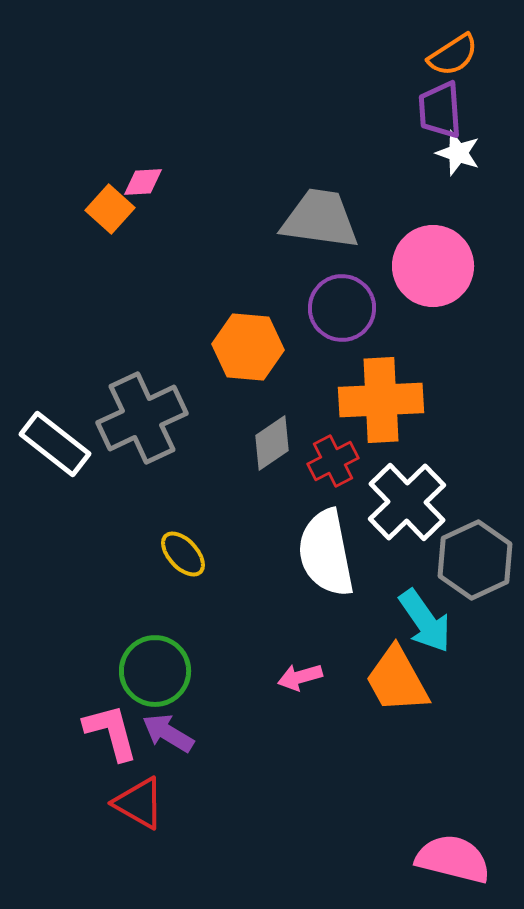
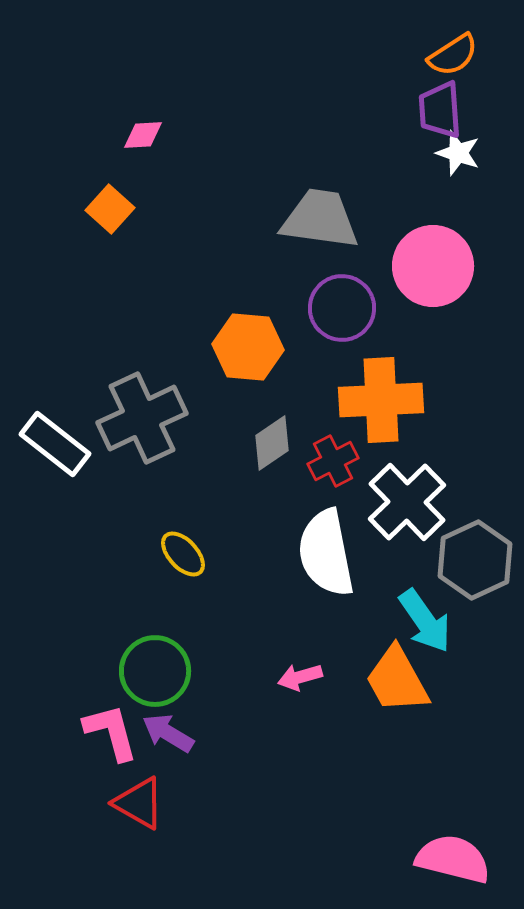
pink diamond: moved 47 px up
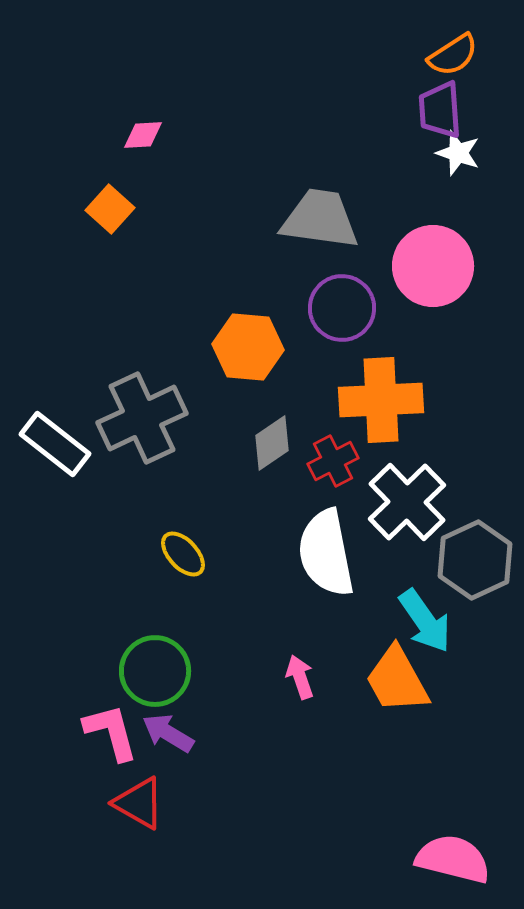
pink arrow: rotated 87 degrees clockwise
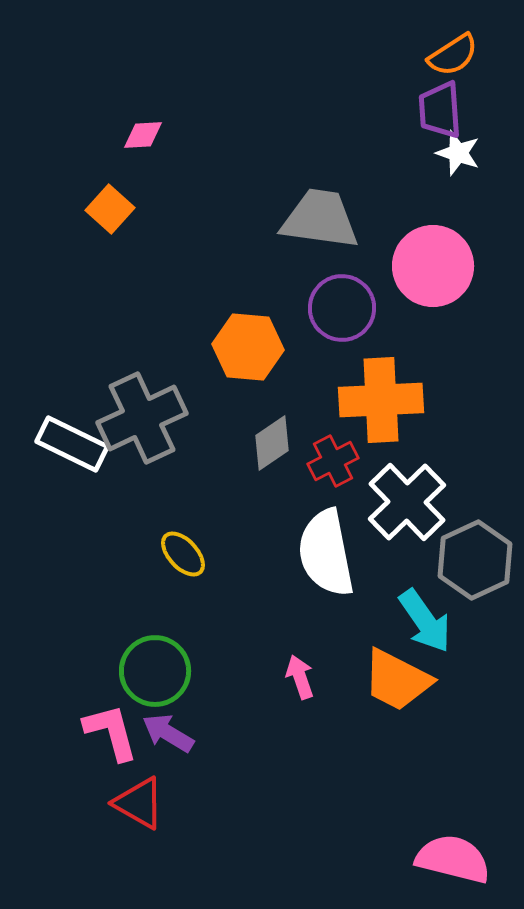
white rectangle: moved 17 px right; rotated 12 degrees counterclockwise
orange trapezoid: rotated 34 degrees counterclockwise
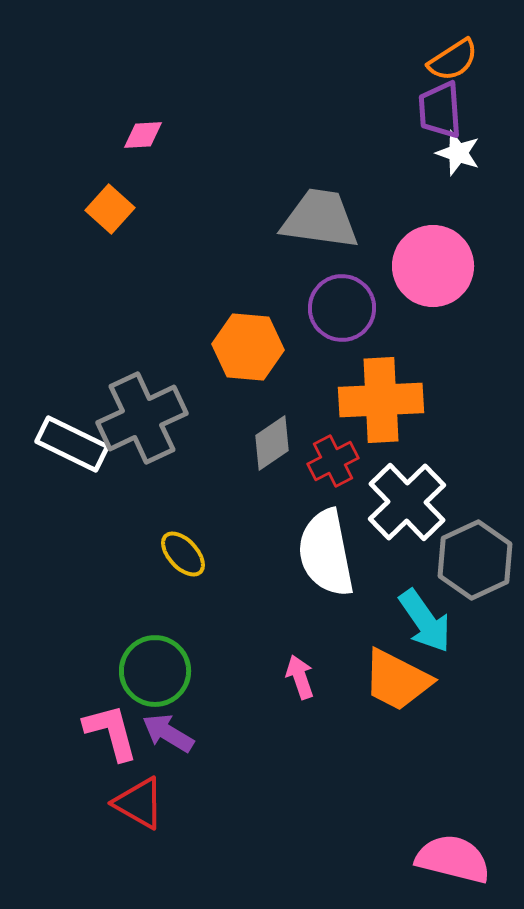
orange semicircle: moved 5 px down
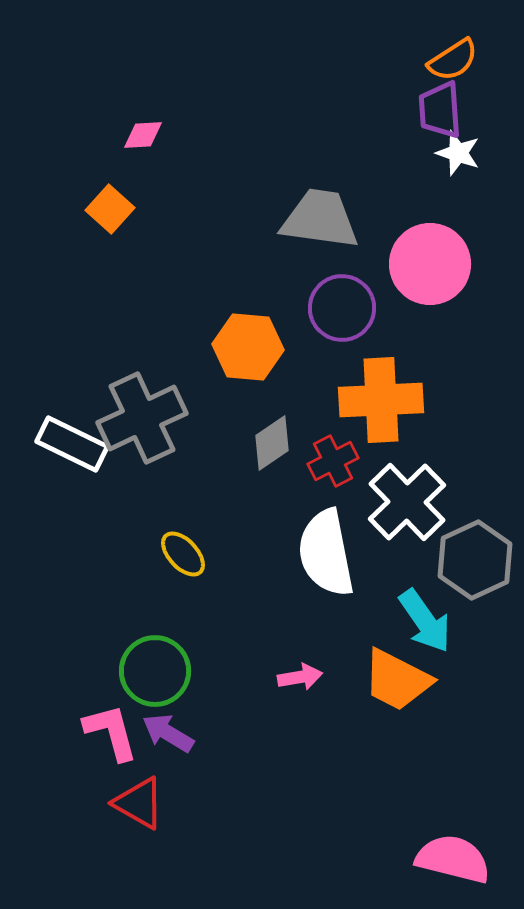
pink circle: moved 3 px left, 2 px up
pink arrow: rotated 99 degrees clockwise
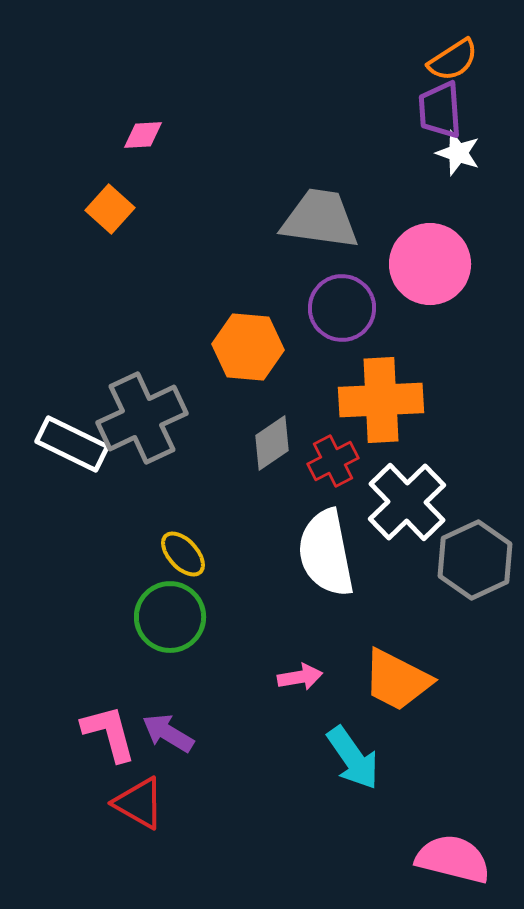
cyan arrow: moved 72 px left, 137 px down
green circle: moved 15 px right, 54 px up
pink L-shape: moved 2 px left, 1 px down
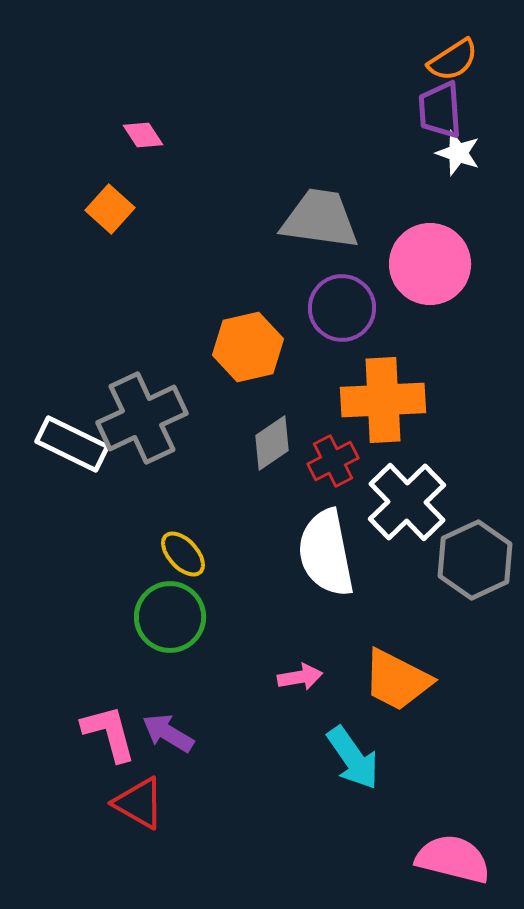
pink diamond: rotated 60 degrees clockwise
orange hexagon: rotated 18 degrees counterclockwise
orange cross: moved 2 px right
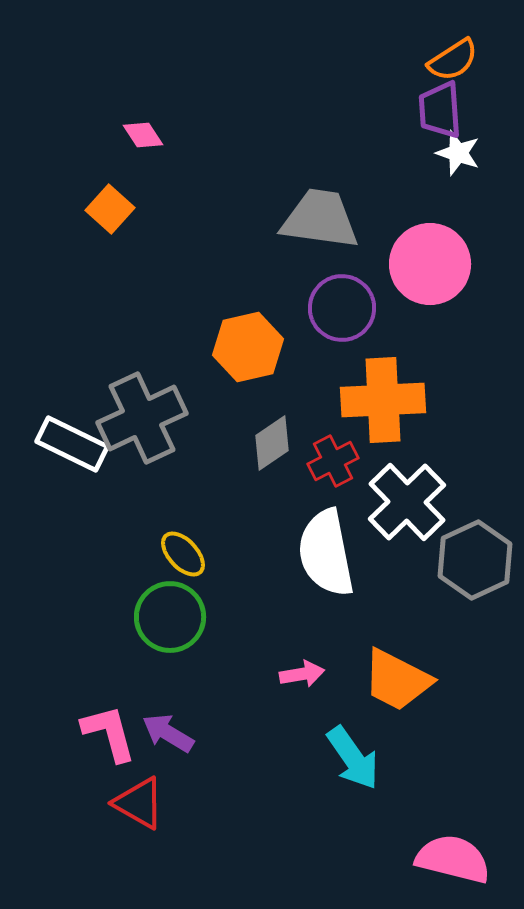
pink arrow: moved 2 px right, 3 px up
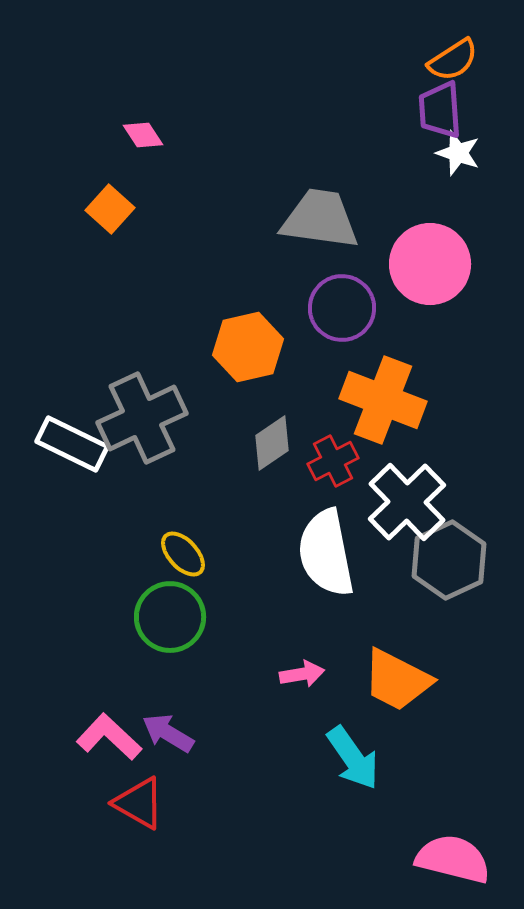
orange cross: rotated 24 degrees clockwise
gray hexagon: moved 26 px left
pink L-shape: moved 4 px down; rotated 32 degrees counterclockwise
